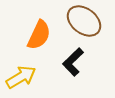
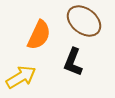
black L-shape: rotated 24 degrees counterclockwise
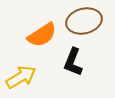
brown ellipse: rotated 52 degrees counterclockwise
orange semicircle: moved 3 px right; rotated 32 degrees clockwise
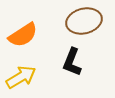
orange semicircle: moved 19 px left
black L-shape: moved 1 px left
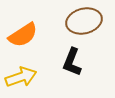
yellow arrow: rotated 12 degrees clockwise
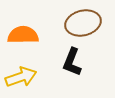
brown ellipse: moved 1 px left, 2 px down
orange semicircle: rotated 148 degrees counterclockwise
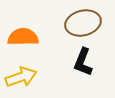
orange semicircle: moved 2 px down
black L-shape: moved 11 px right
